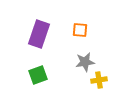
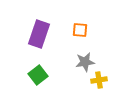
green square: rotated 18 degrees counterclockwise
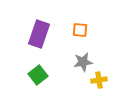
gray star: moved 2 px left
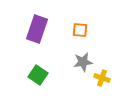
purple rectangle: moved 2 px left, 5 px up
green square: rotated 18 degrees counterclockwise
yellow cross: moved 3 px right, 2 px up; rotated 28 degrees clockwise
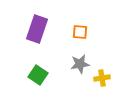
orange square: moved 2 px down
gray star: moved 3 px left, 2 px down
yellow cross: rotated 28 degrees counterclockwise
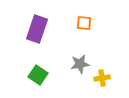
orange square: moved 4 px right, 9 px up
